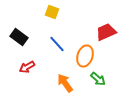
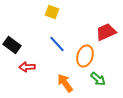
black rectangle: moved 7 px left, 8 px down
red arrow: rotated 28 degrees clockwise
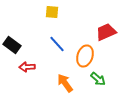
yellow square: rotated 16 degrees counterclockwise
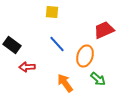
red trapezoid: moved 2 px left, 2 px up
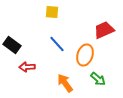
orange ellipse: moved 1 px up
